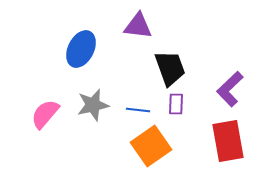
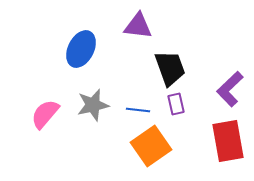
purple rectangle: rotated 15 degrees counterclockwise
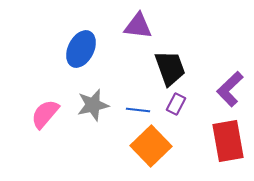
purple rectangle: rotated 40 degrees clockwise
orange square: rotated 9 degrees counterclockwise
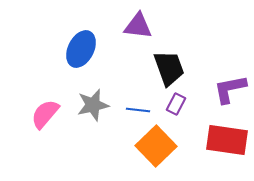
black trapezoid: moved 1 px left
purple L-shape: rotated 33 degrees clockwise
red rectangle: moved 1 px left, 1 px up; rotated 72 degrees counterclockwise
orange square: moved 5 px right
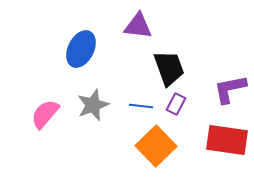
gray star: rotated 8 degrees counterclockwise
blue line: moved 3 px right, 4 px up
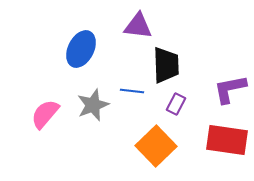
black trapezoid: moved 3 px left, 3 px up; rotated 18 degrees clockwise
blue line: moved 9 px left, 15 px up
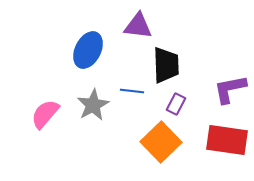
blue ellipse: moved 7 px right, 1 px down
gray star: rotated 8 degrees counterclockwise
orange square: moved 5 px right, 4 px up
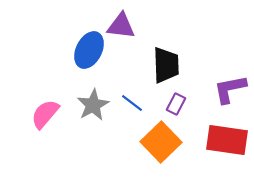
purple triangle: moved 17 px left
blue ellipse: moved 1 px right
blue line: moved 12 px down; rotated 30 degrees clockwise
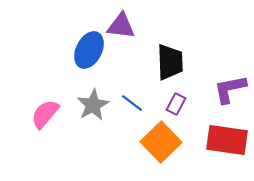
black trapezoid: moved 4 px right, 3 px up
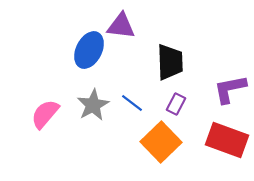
red rectangle: rotated 12 degrees clockwise
